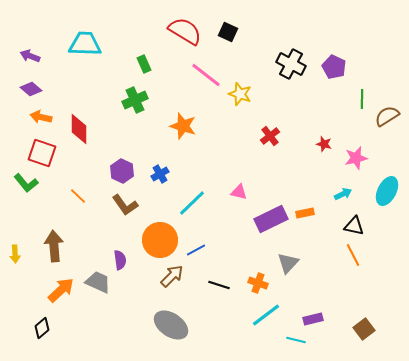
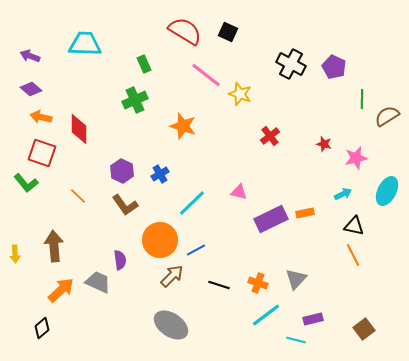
gray triangle at (288, 263): moved 8 px right, 16 px down
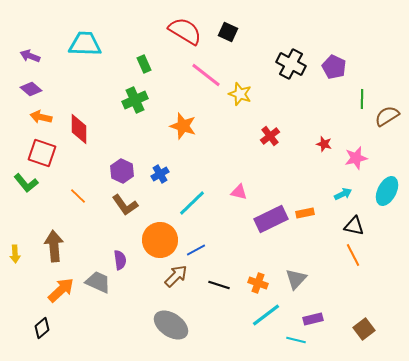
brown arrow at (172, 276): moved 4 px right
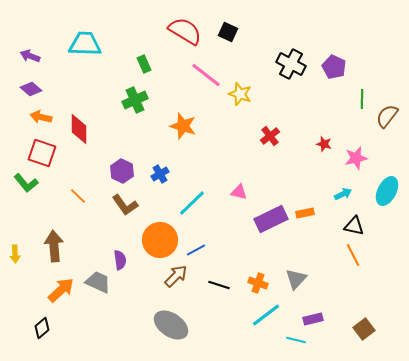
brown semicircle at (387, 116): rotated 20 degrees counterclockwise
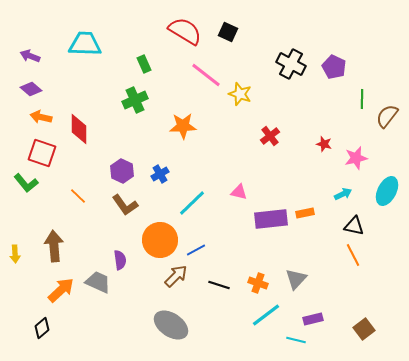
orange star at (183, 126): rotated 20 degrees counterclockwise
purple rectangle at (271, 219): rotated 20 degrees clockwise
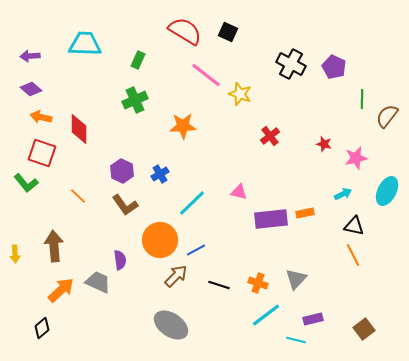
purple arrow at (30, 56): rotated 24 degrees counterclockwise
green rectangle at (144, 64): moved 6 px left, 4 px up; rotated 48 degrees clockwise
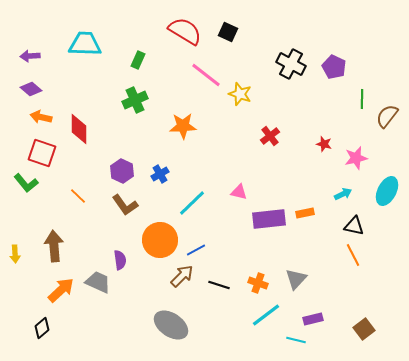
purple rectangle at (271, 219): moved 2 px left
brown arrow at (176, 276): moved 6 px right
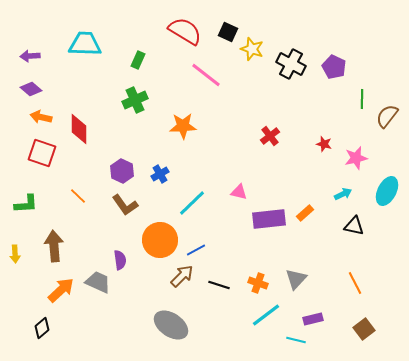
yellow star at (240, 94): moved 12 px right, 45 px up
green L-shape at (26, 183): moved 21 px down; rotated 55 degrees counterclockwise
orange rectangle at (305, 213): rotated 30 degrees counterclockwise
orange line at (353, 255): moved 2 px right, 28 px down
